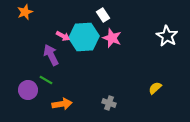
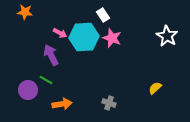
orange star: rotated 28 degrees clockwise
pink arrow: moved 3 px left, 3 px up
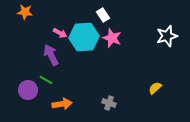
white star: rotated 25 degrees clockwise
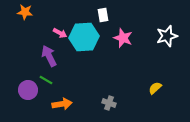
white rectangle: rotated 24 degrees clockwise
pink star: moved 11 px right
purple arrow: moved 2 px left, 1 px down
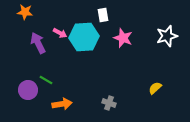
purple arrow: moved 11 px left, 13 px up
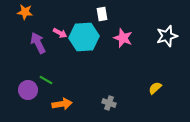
white rectangle: moved 1 px left, 1 px up
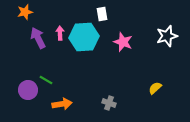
orange star: rotated 21 degrees counterclockwise
pink arrow: rotated 120 degrees counterclockwise
pink star: moved 4 px down
purple arrow: moved 5 px up
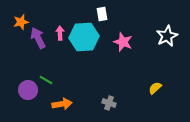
orange star: moved 4 px left, 10 px down
white star: rotated 10 degrees counterclockwise
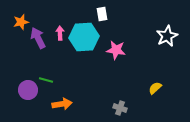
pink star: moved 7 px left, 8 px down; rotated 12 degrees counterclockwise
green line: rotated 16 degrees counterclockwise
gray cross: moved 11 px right, 5 px down
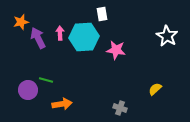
white star: rotated 15 degrees counterclockwise
yellow semicircle: moved 1 px down
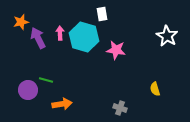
cyan hexagon: rotated 20 degrees clockwise
yellow semicircle: rotated 64 degrees counterclockwise
